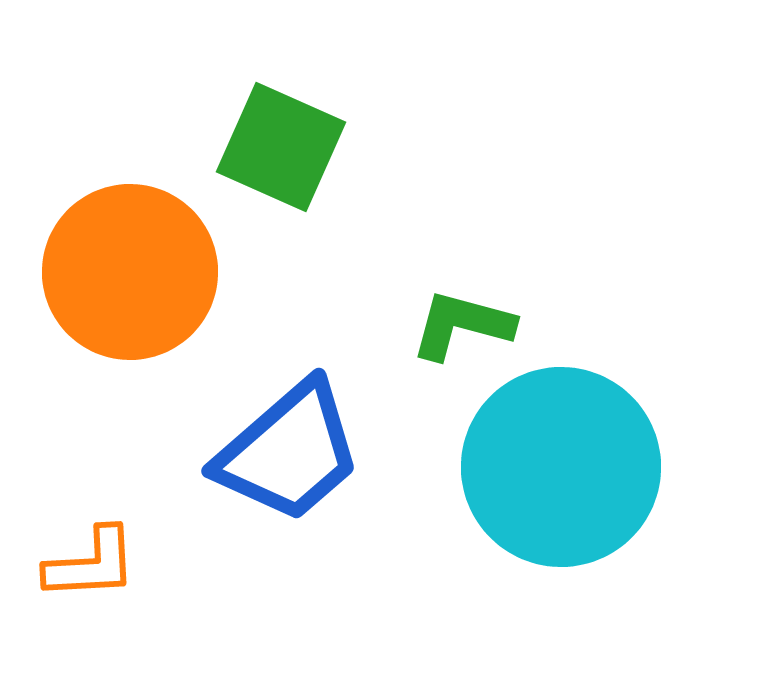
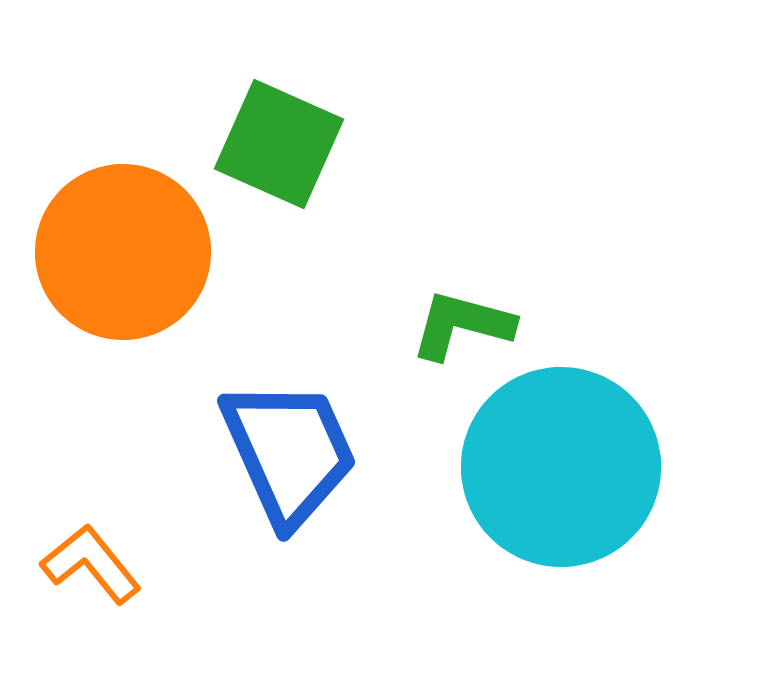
green square: moved 2 px left, 3 px up
orange circle: moved 7 px left, 20 px up
blue trapezoid: rotated 73 degrees counterclockwise
orange L-shape: rotated 126 degrees counterclockwise
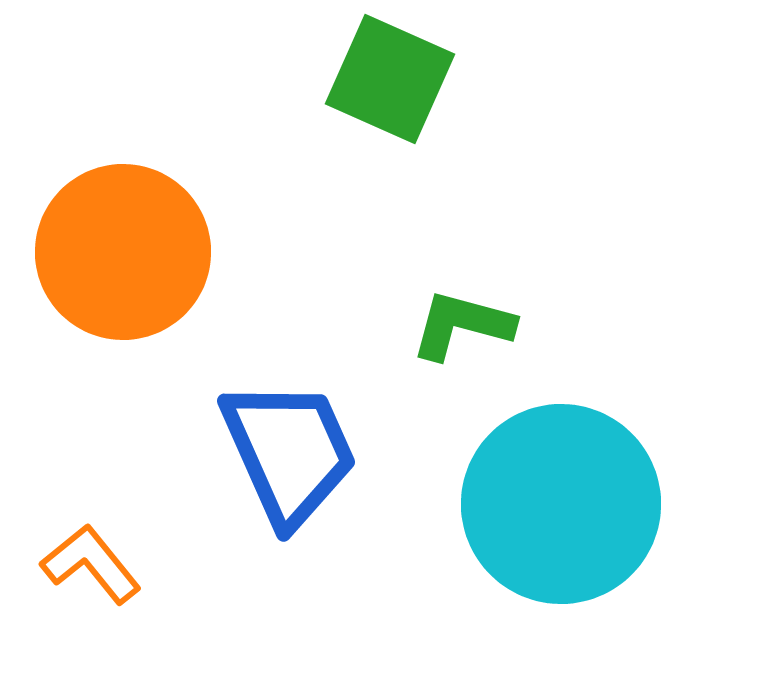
green square: moved 111 px right, 65 px up
cyan circle: moved 37 px down
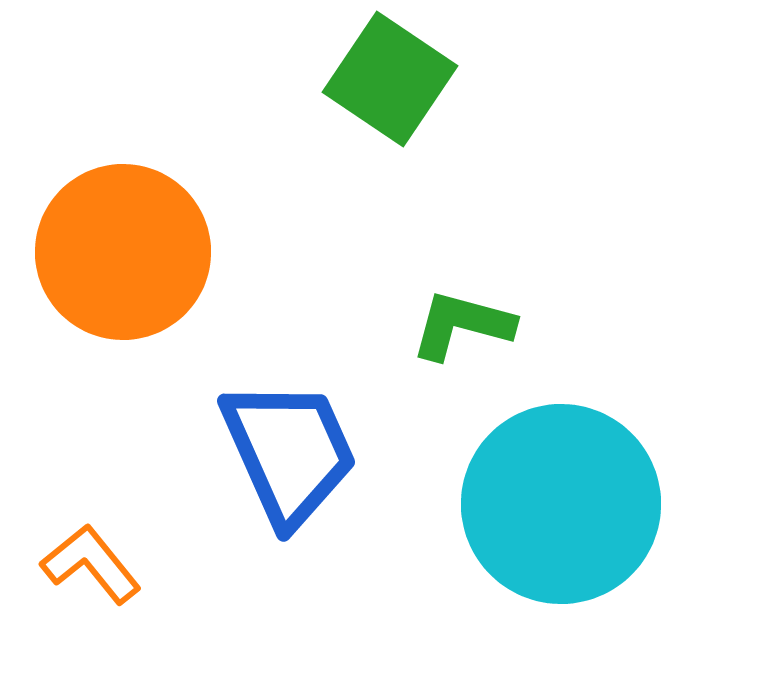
green square: rotated 10 degrees clockwise
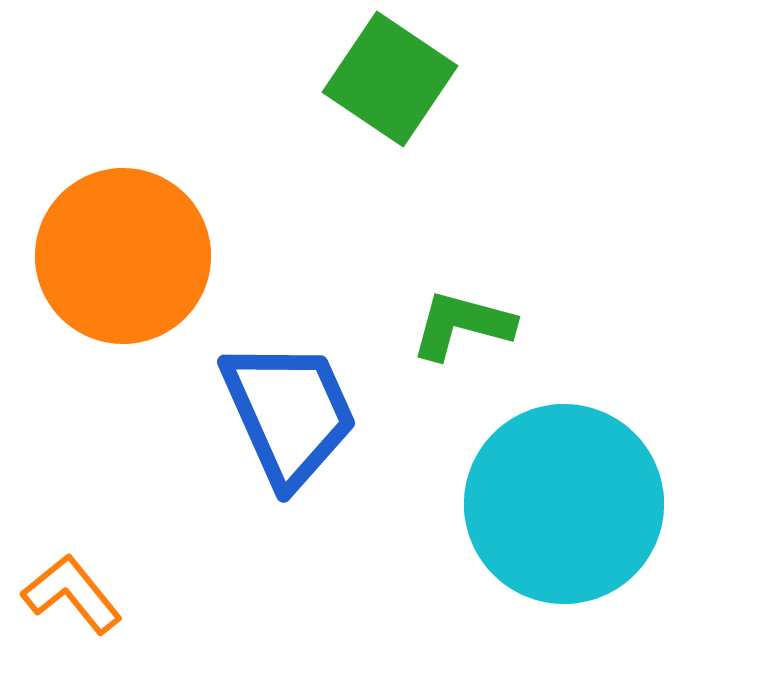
orange circle: moved 4 px down
blue trapezoid: moved 39 px up
cyan circle: moved 3 px right
orange L-shape: moved 19 px left, 30 px down
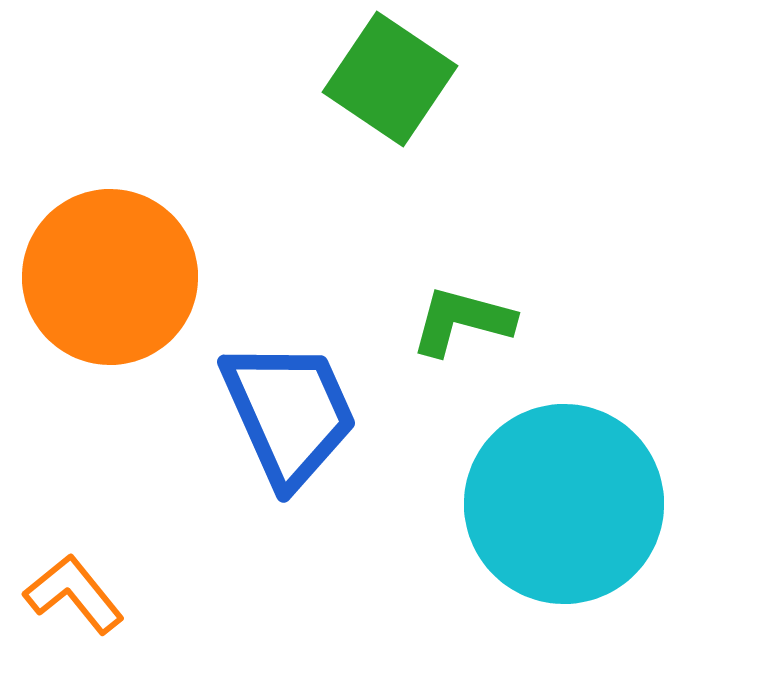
orange circle: moved 13 px left, 21 px down
green L-shape: moved 4 px up
orange L-shape: moved 2 px right
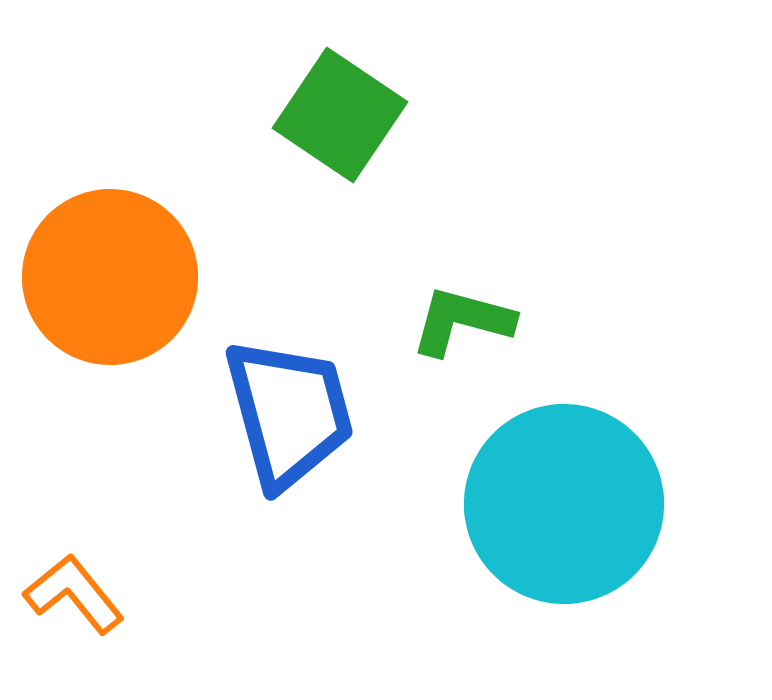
green square: moved 50 px left, 36 px down
blue trapezoid: rotated 9 degrees clockwise
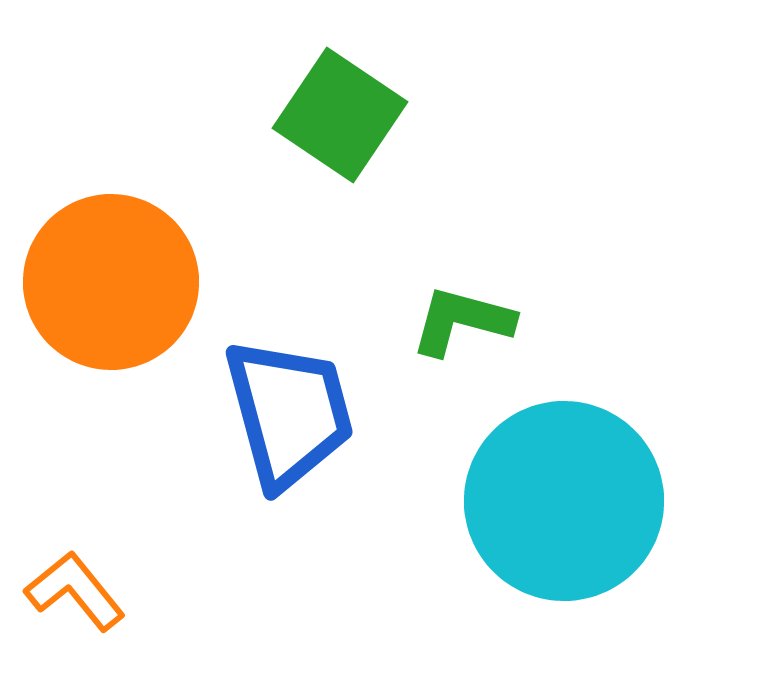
orange circle: moved 1 px right, 5 px down
cyan circle: moved 3 px up
orange L-shape: moved 1 px right, 3 px up
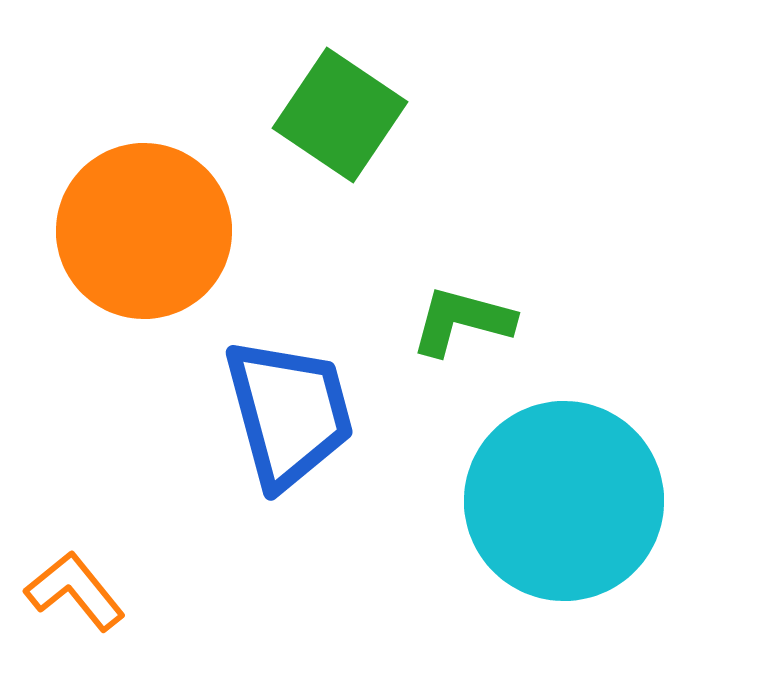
orange circle: moved 33 px right, 51 px up
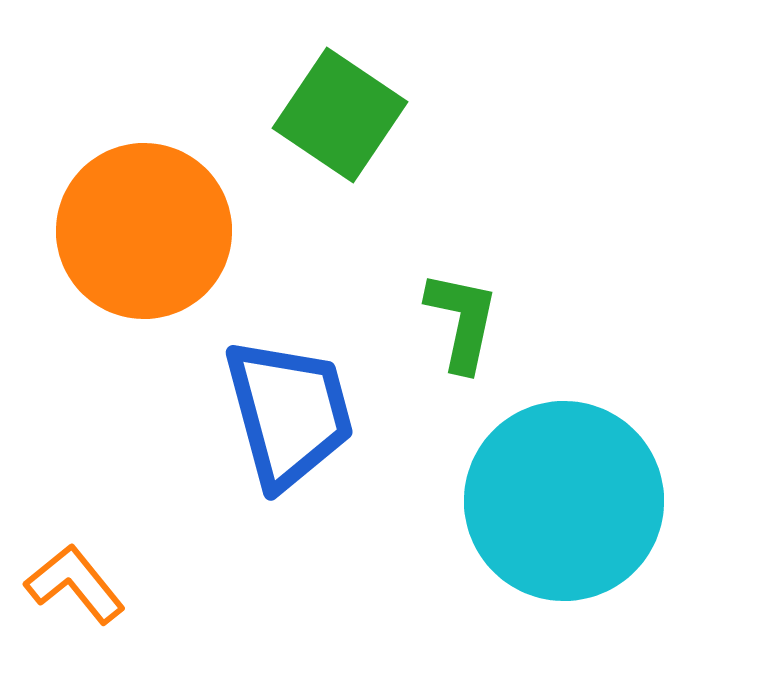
green L-shape: rotated 87 degrees clockwise
orange L-shape: moved 7 px up
